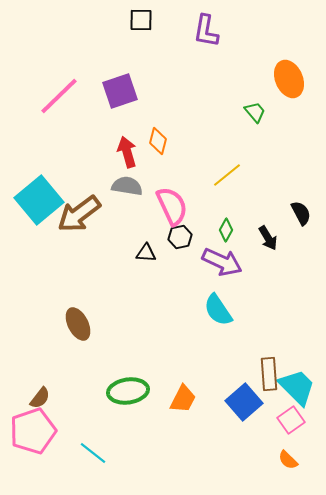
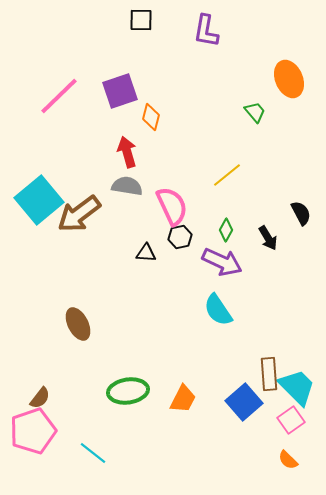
orange diamond: moved 7 px left, 24 px up
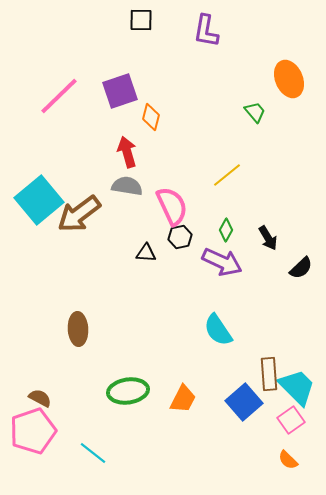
black semicircle: moved 55 px down; rotated 75 degrees clockwise
cyan semicircle: moved 20 px down
brown ellipse: moved 5 px down; rotated 24 degrees clockwise
brown semicircle: rotated 100 degrees counterclockwise
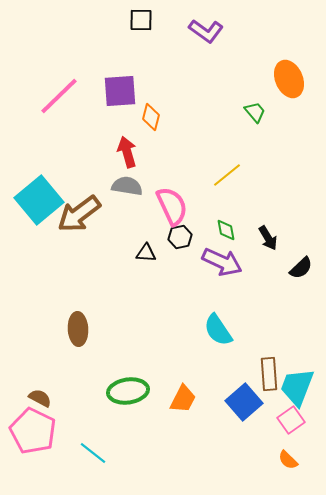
purple L-shape: rotated 64 degrees counterclockwise
purple square: rotated 15 degrees clockwise
green diamond: rotated 40 degrees counterclockwise
cyan trapezoid: rotated 114 degrees counterclockwise
pink pentagon: rotated 27 degrees counterclockwise
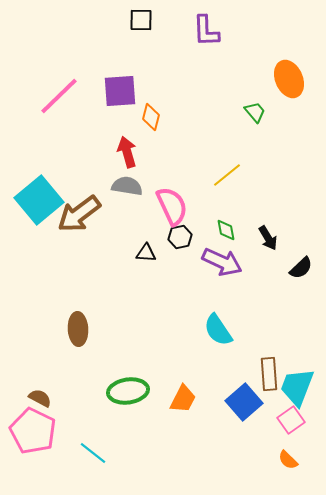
purple L-shape: rotated 52 degrees clockwise
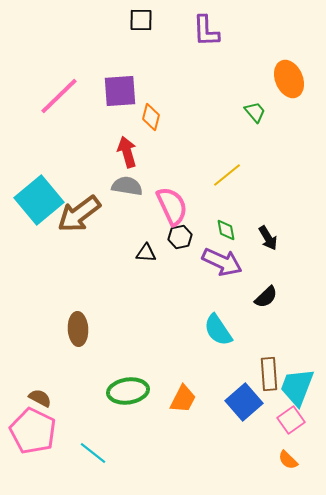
black semicircle: moved 35 px left, 29 px down
